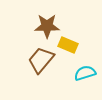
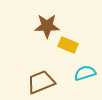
brown trapezoid: moved 22 px down; rotated 28 degrees clockwise
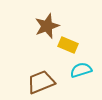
brown star: rotated 20 degrees counterclockwise
cyan semicircle: moved 4 px left, 3 px up
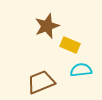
yellow rectangle: moved 2 px right
cyan semicircle: rotated 10 degrees clockwise
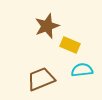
cyan semicircle: moved 1 px right
brown trapezoid: moved 3 px up
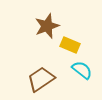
cyan semicircle: rotated 45 degrees clockwise
brown trapezoid: rotated 12 degrees counterclockwise
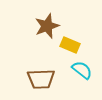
brown trapezoid: rotated 148 degrees counterclockwise
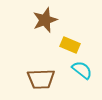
brown star: moved 2 px left, 6 px up
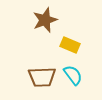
cyan semicircle: moved 9 px left, 5 px down; rotated 15 degrees clockwise
brown trapezoid: moved 1 px right, 2 px up
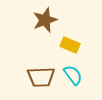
brown trapezoid: moved 1 px left
